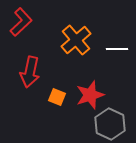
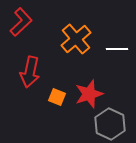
orange cross: moved 1 px up
red star: moved 1 px left, 1 px up
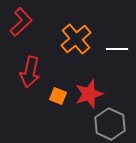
orange square: moved 1 px right, 1 px up
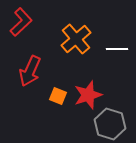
red arrow: moved 1 px up; rotated 12 degrees clockwise
red star: moved 1 px left, 1 px down
gray hexagon: rotated 8 degrees counterclockwise
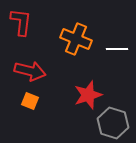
red L-shape: rotated 40 degrees counterclockwise
orange cross: rotated 28 degrees counterclockwise
red arrow: rotated 100 degrees counterclockwise
orange square: moved 28 px left, 5 px down
gray hexagon: moved 3 px right, 1 px up
